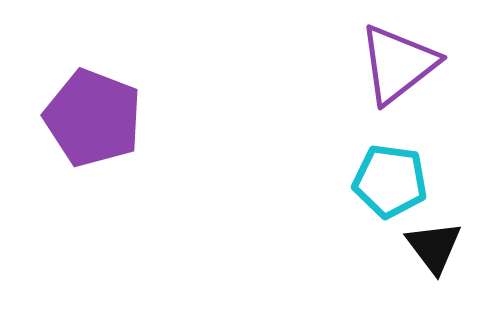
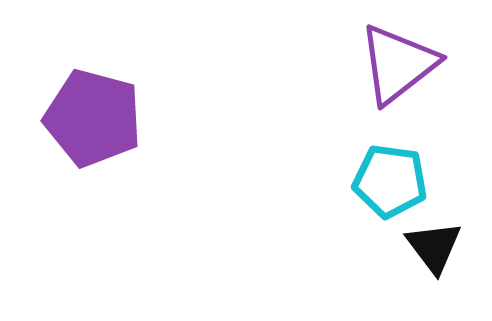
purple pentagon: rotated 6 degrees counterclockwise
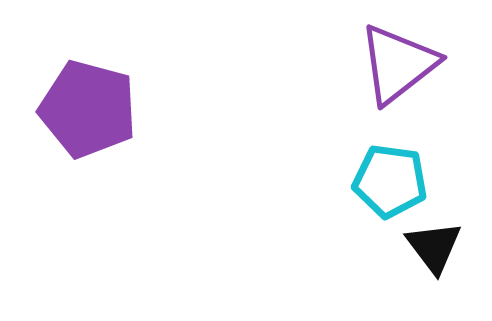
purple pentagon: moved 5 px left, 9 px up
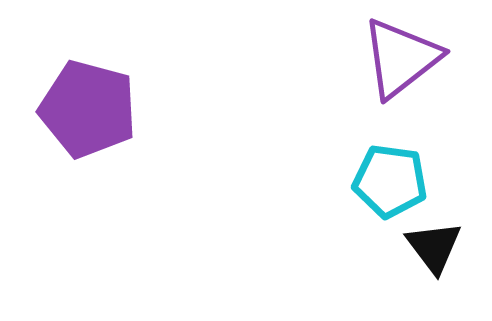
purple triangle: moved 3 px right, 6 px up
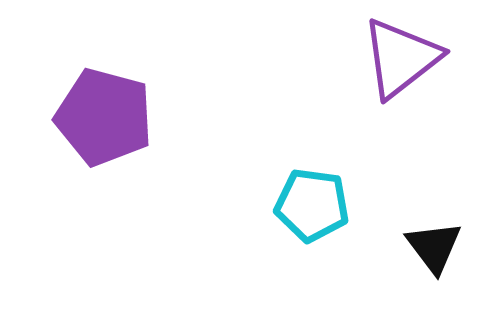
purple pentagon: moved 16 px right, 8 px down
cyan pentagon: moved 78 px left, 24 px down
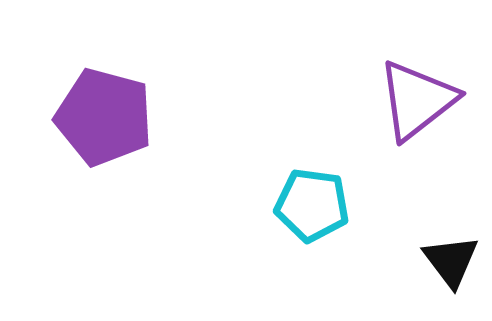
purple triangle: moved 16 px right, 42 px down
black triangle: moved 17 px right, 14 px down
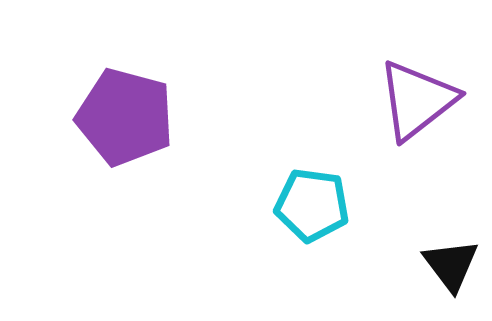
purple pentagon: moved 21 px right
black triangle: moved 4 px down
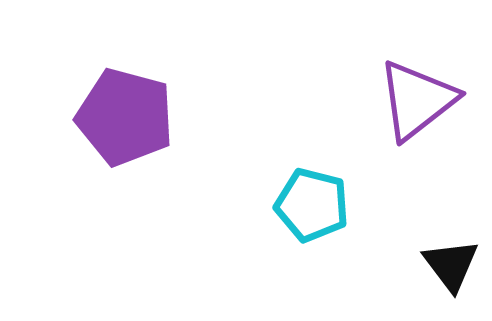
cyan pentagon: rotated 6 degrees clockwise
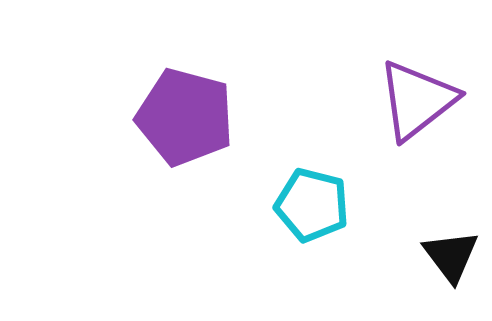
purple pentagon: moved 60 px right
black triangle: moved 9 px up
